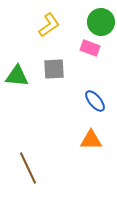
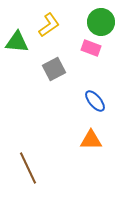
pink rectangle: moved 1 px right
gray square: rotated 25 degrees counterclockwise
green triangle: moved 34 px up
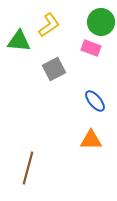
green triangle: moved 2 px right, 1 px up
brown line: rotated 40 degrees clockwise
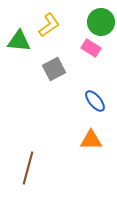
pink rectangle: rotated 12 degrees clockwise
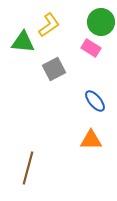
green triangle: moved 4 px right, 1 px down
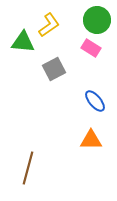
green circle: moved 4 px left, 2 px up
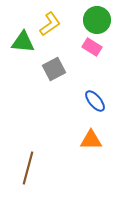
yellow L-shape: moved 1 px right, 1 px up
pink rectangle: moved 1 px right, 1 px up
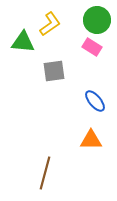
gray square: moved 2 px down; rotated 20 degrees clockwise
brown line: moved 17 px right, 5 px down
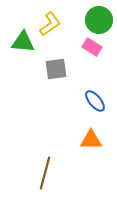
green circle: moved 2 px right
gray square: moved 2 px right, 2 px up
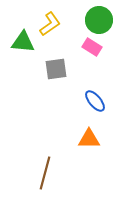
orange triangle: moved 2 px left, 1 px up
